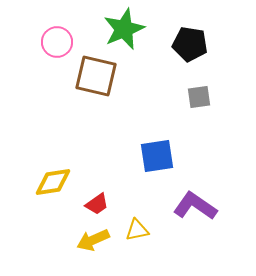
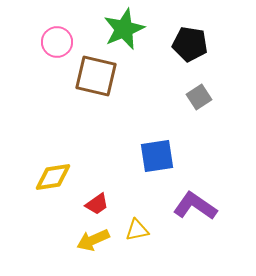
gray square: rotated 25 degrees counterclockwise
yellow diamond: moved 5 px up
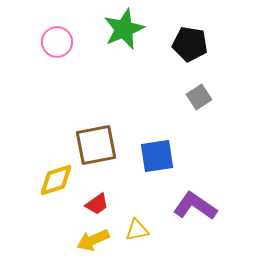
brown square: moved 69 px down; rotated 24 degrees counterclockwise
yellow diamond: moved 3 px right, 3 px down; rotated 9 degrees counterclockwise
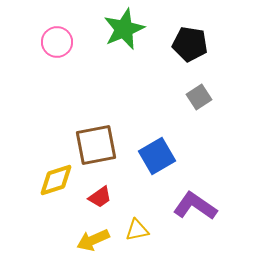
blue square: rotated 21 degrees counterclockwise
red trapezoid: moved 3 px right, 7 px up
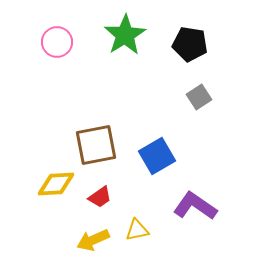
green star: moved 1 px right, 6 px down; rotated 9 degrees counterclockwise
yellow diamond: moved 4 px down; rotated 15 degrees clockwise
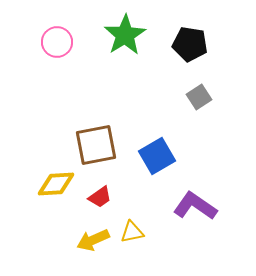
yellow triangle: moved 5 px left, 2 px down
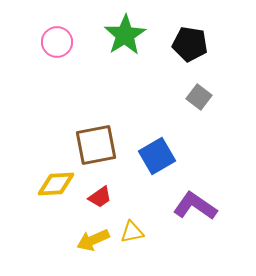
gray square: rotated 20 degrees counterclockwise
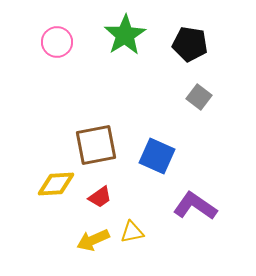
blue square: rotated 36 degrees counterclockwise
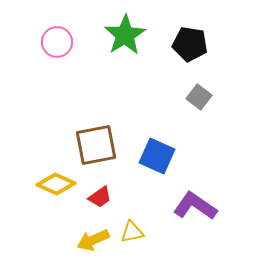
yellow diamond: rotated 27 degrees clockwise
